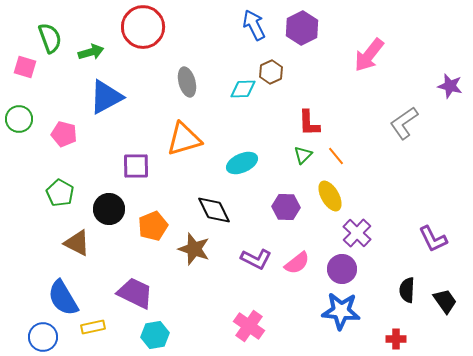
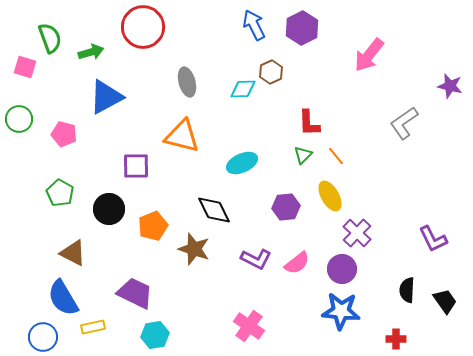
orange triangle at (184, 139): moved 2 px left, 3 px up; rotated 30 degrees clockwise
purple hexagon at (286, 207): rotated 8 degrees counterclockwise
brown triangle at (77, 243): moved 4 px left, 10 px down
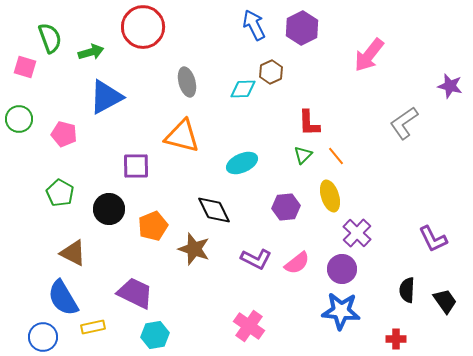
yellow ellipse at (330, 196): rotated 12 degrees clockwise
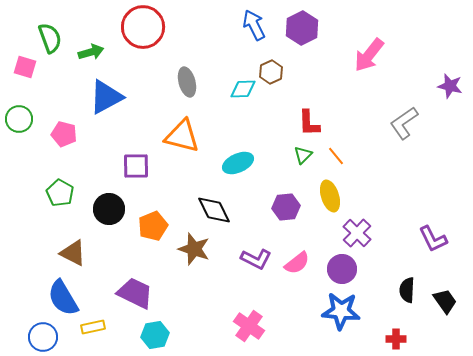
cyan ellipse at (242, 163): moved 4 px left
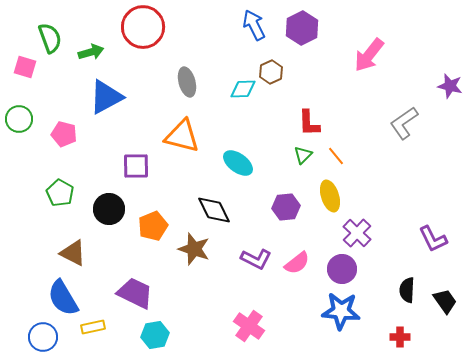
cyan ellipse at (238, 163): rotated 60 degrees clockwise
red cross at (396, 339): moved 4 px right, 2 px up
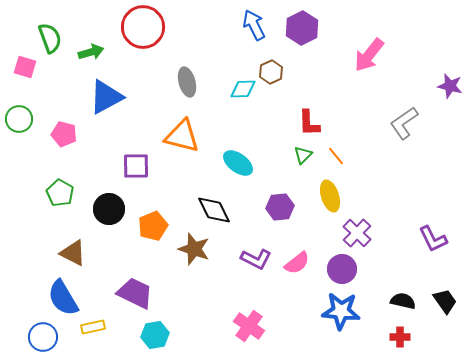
purple hexagon at (286, 207): moved 6 px left
black semicircle at (407, 290): moved 4 px left, 11 px down; rotated 100 degrees clockwise
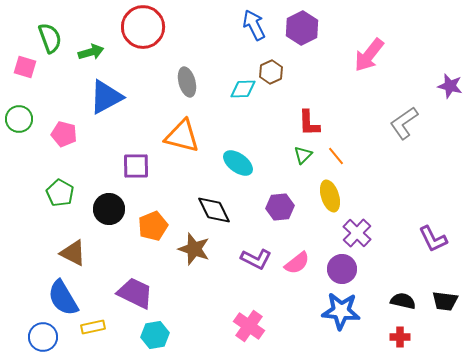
black trapezoid at (445, 301): rotated 132 degrees clockwise
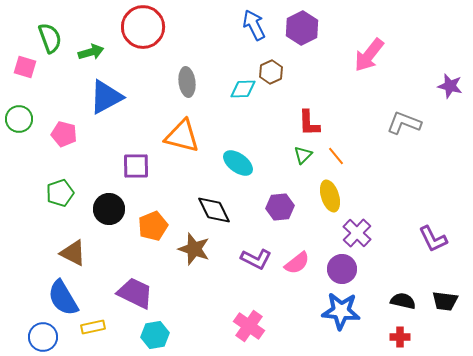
gray ellipse at (187, 82): rotated 8 degrees clockwise
gray L-shape at (404, 123): rotated 56 degrees clockwise
green pentagon at (60, 193): rotated 24 degrees clockwise
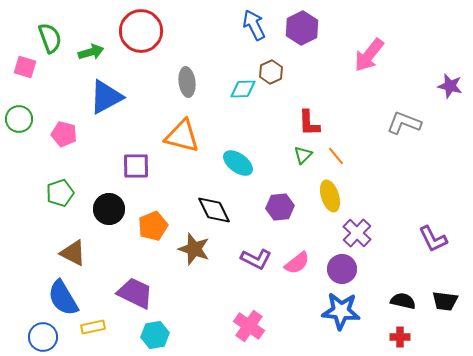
red circle at (143, 27): moved 2 px left, 4 px down
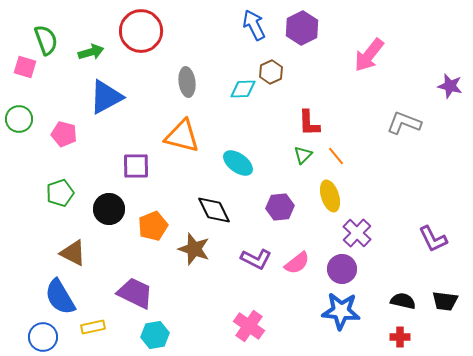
green semicircle at (50, 38): moved 4 px left, 2 px down
blue semicircle at (63, 298): moved 3 px left, 1 px up
